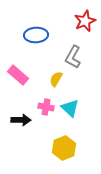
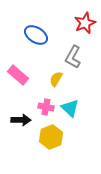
red star: moved 2 px down
blue ellipse: rotated 35 degrees clockwise
yellow hexagon: moved 13 px left, 11 px up
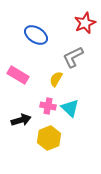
gray L-shape: rotated 35 degrees clockwise
pink rectangle: rotated 10 degrees counterclockwise
pink cross: moved 2 px right, 1 px up
black arrow: rotated 18 degrees counterclockwise
yellow hexagon: moved 2 px left, 1 px down
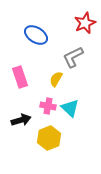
pink rectangle: moved 2 px right, 2 px down; rotated 40 degrees clockwise
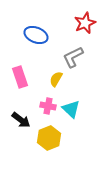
blue ellipse: rotated 10 degrees counterclockwise
cyan triangle: moved 1 px right, 1 px down
black arrow: rotated 54 degrees clockwise
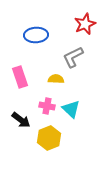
red star: moved 1 px down
blue ellipse: rotated 25 degrees counterclockwise
yellow semicircle: rotated 63 degrees clockwise
pink cross: moved 1 px left
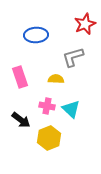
gray L-shape: rotated 10 degrees clockwise
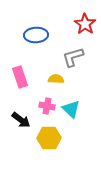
red star: rotated 15 degrees counterclockwise
yellow hexagon: rotated 20 degrees clockwise
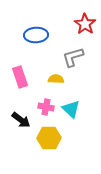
pink cross: moved 1 px left, 1 px down
